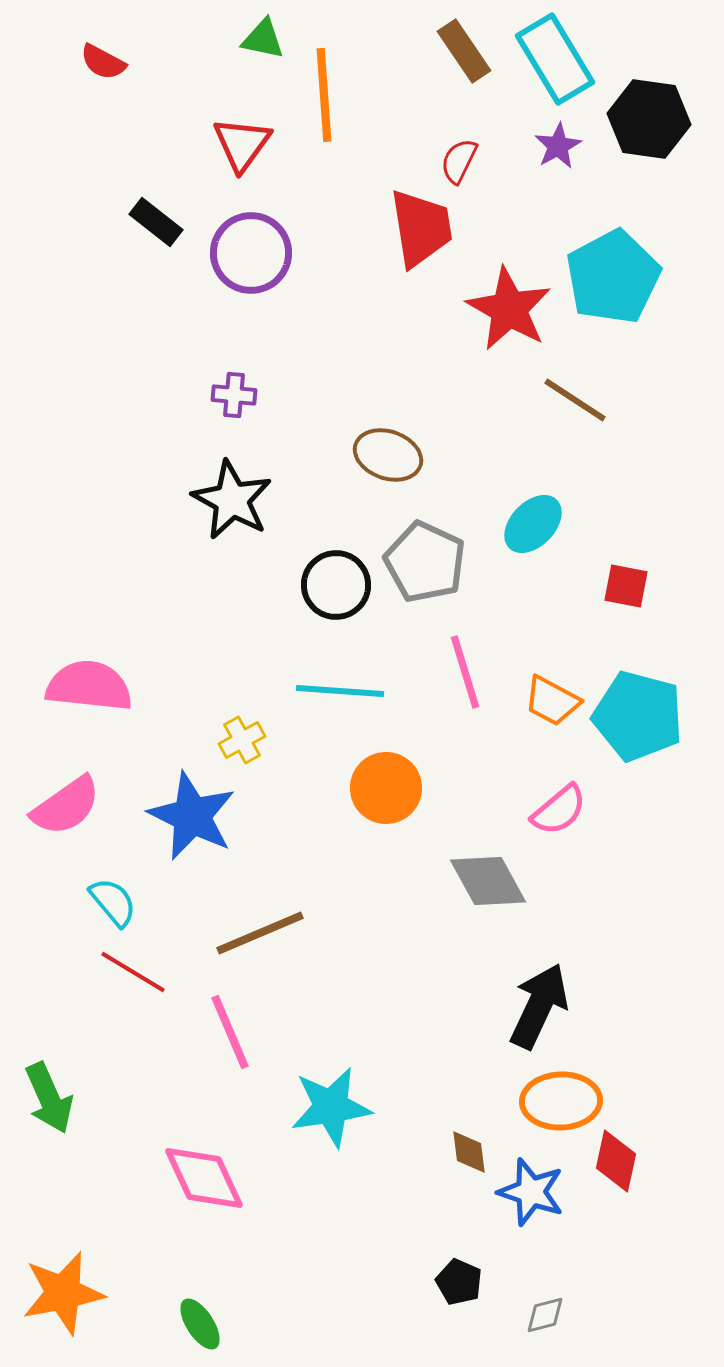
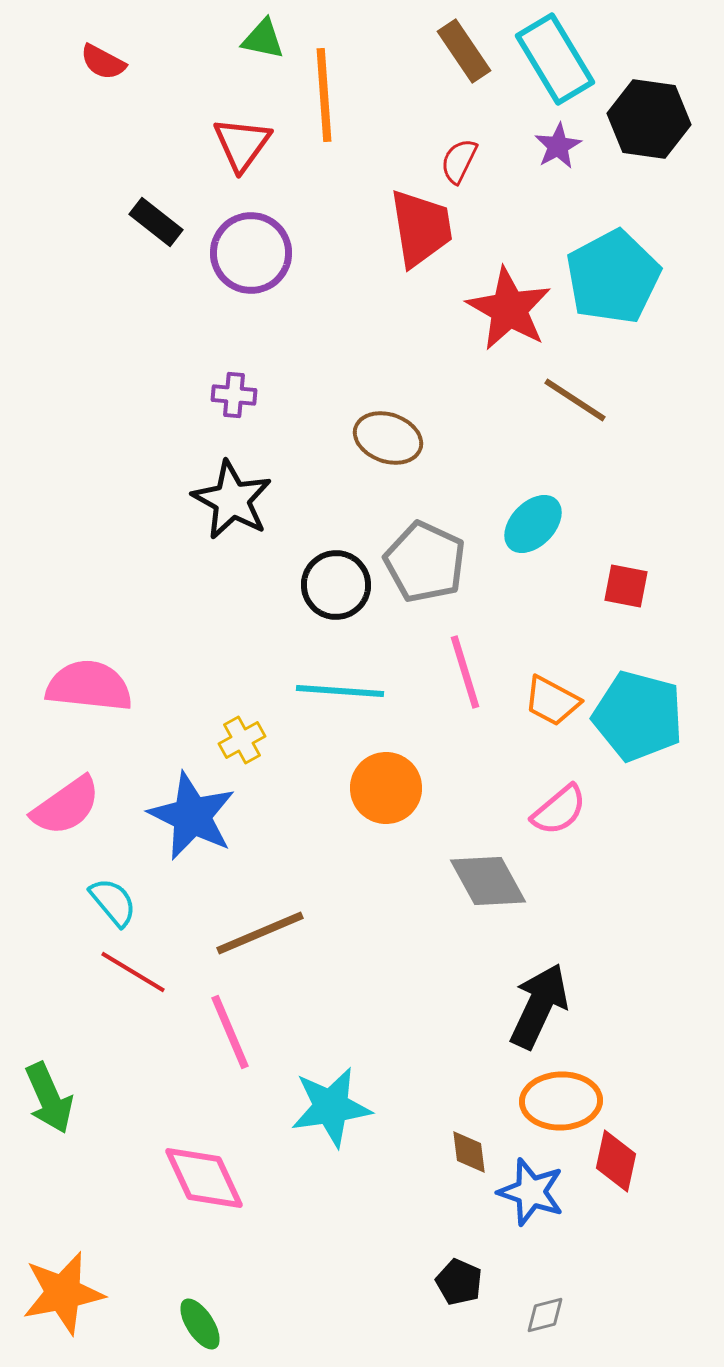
brown ellipse at (388, 455): moved 17 px up
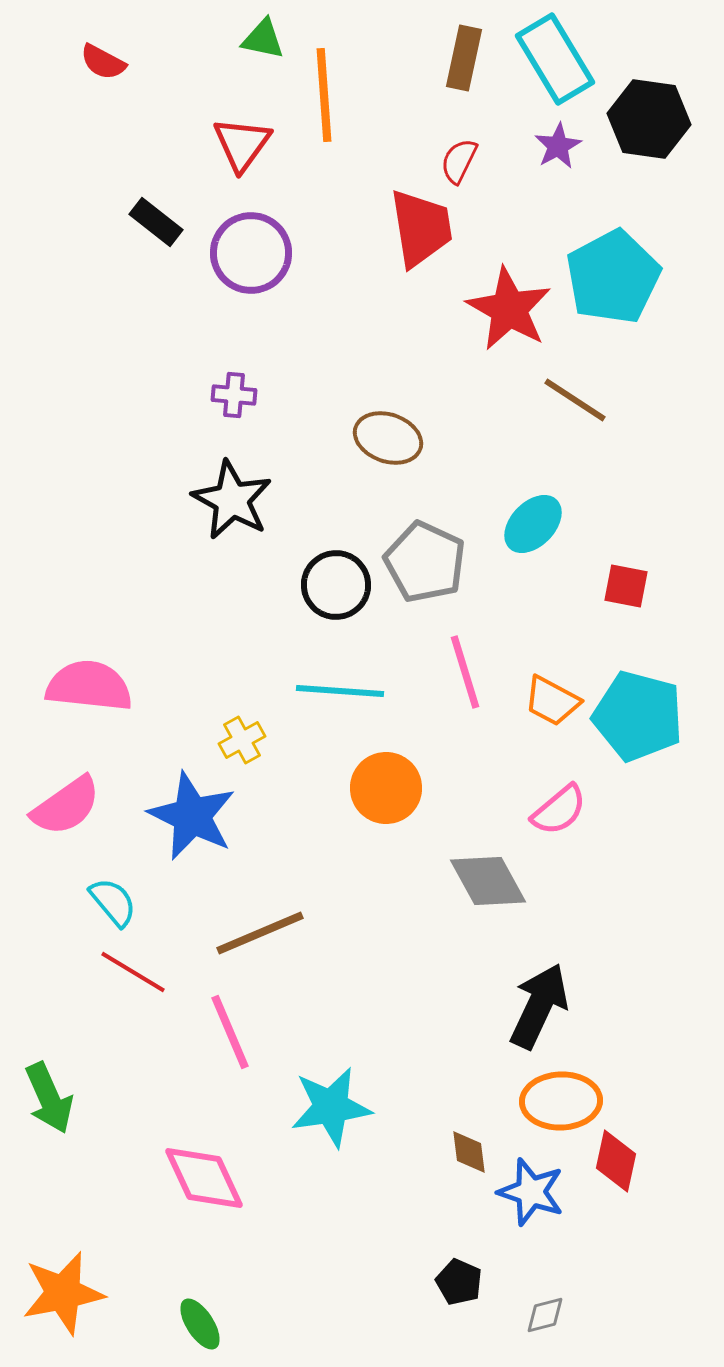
brown rectangle at (464, 51): moved 7 px down; rotated 46 degrees clockwise
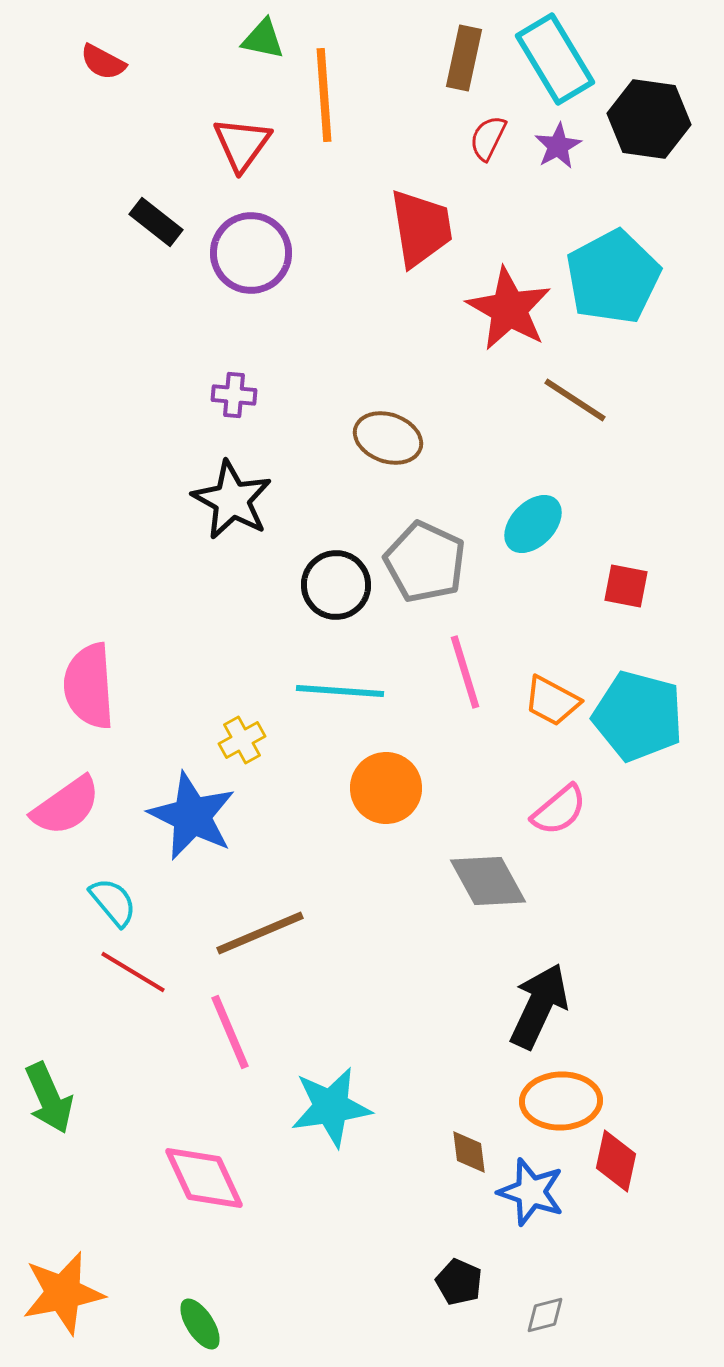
red semicircle at (459, 161): moved 29 px right, 23 px up
pink semicircle at (89, 686): rotated 100 degrees counterclockwise
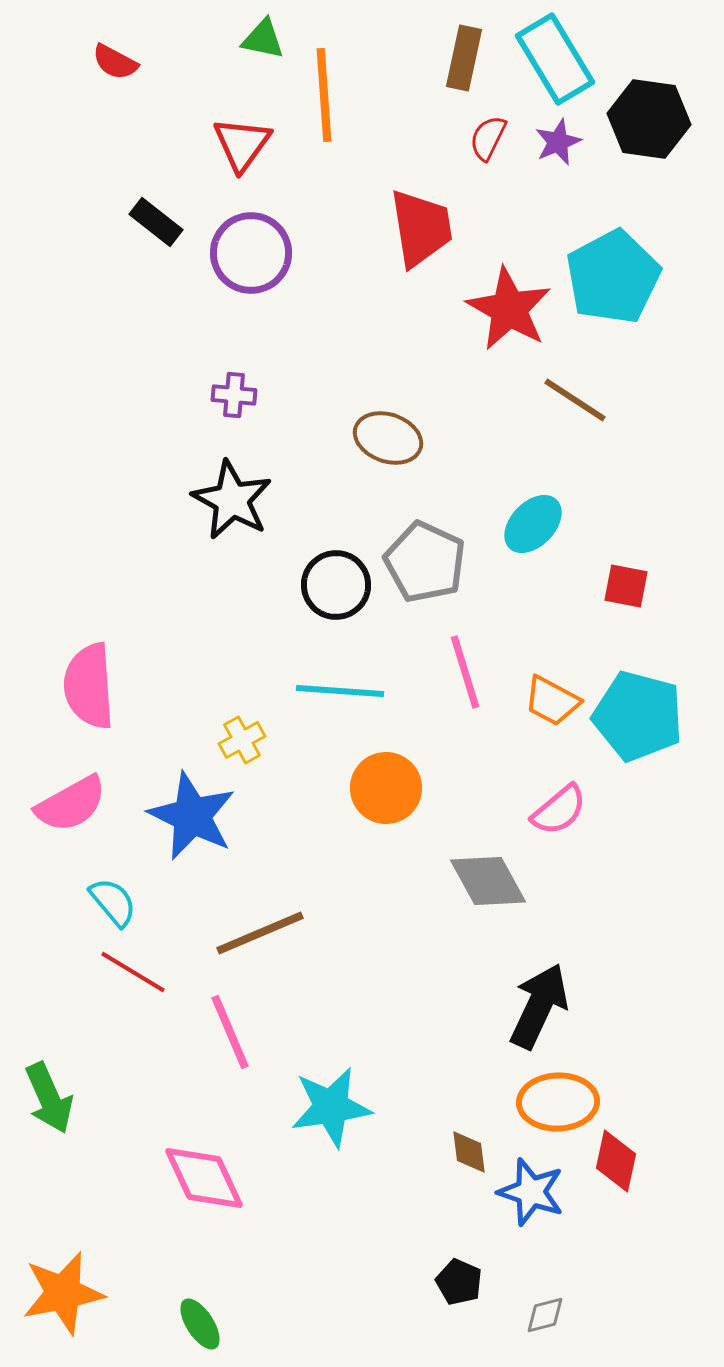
red semicircle at (103, 62): moved 12 px right
purple star at (558, 146): moved 4 px up; rotated 6 degrees clockwise
pink semicircle at (66, 806): moved 5 px right, 2 px up; rotated 6 degrees clockwise
orange ellipse at (561, 1101): moved 3 px left, 1 px down
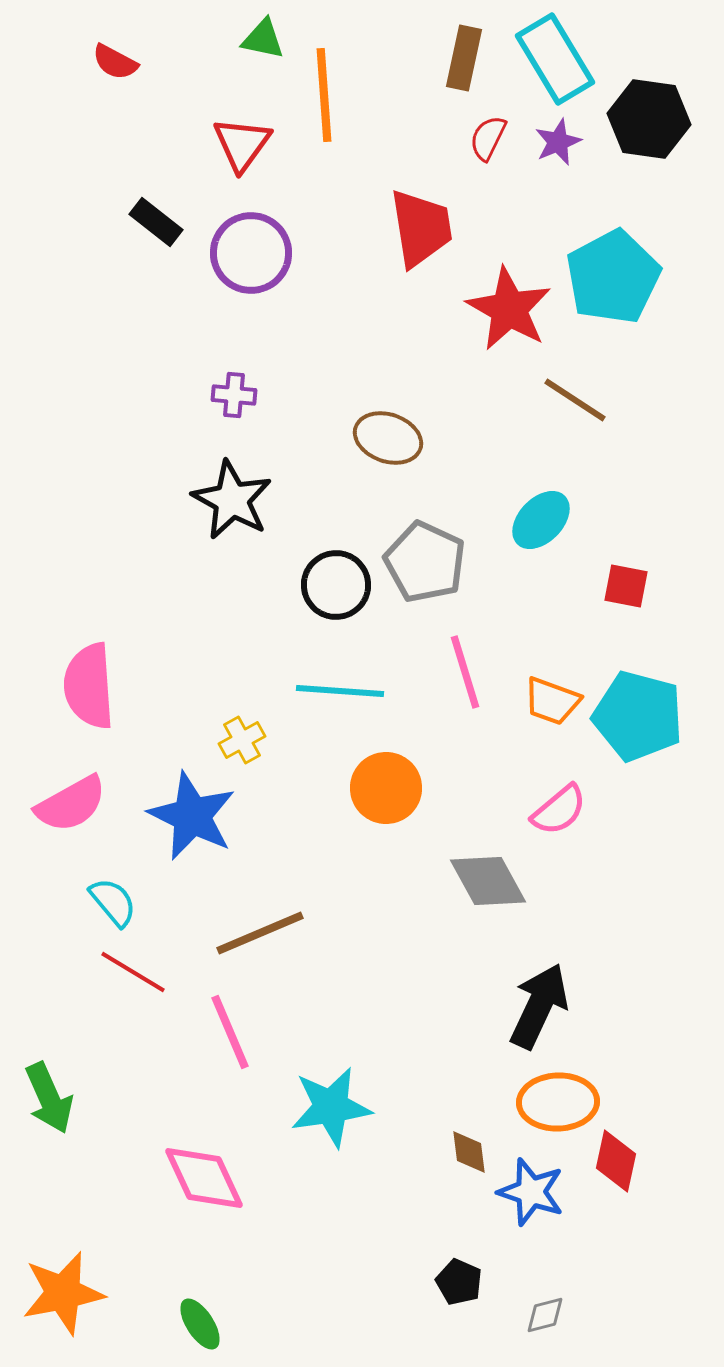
cyan ellipse at (533, 524): moved 8 px right, 4 px up
orange trapezoid at (552, 701): rotated 8 degrees counterclockwise
